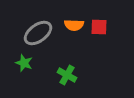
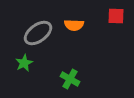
red square: moved 17 px right, 11 px up
green star: rotated 24 degrees clockwise
green cross: moved 3 px right, 4 px down
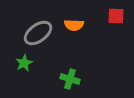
green cross: rotated 12 degrees counterclockwise
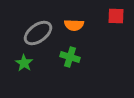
green star: rotated 12 degrees counterclockwise
green cross: moved 22 px up
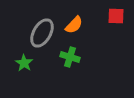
orange semicircle: rotated 48 degrees counterclockwise
gray ellipse: moved 4 px right; rotated 24 degrees counterclockwise
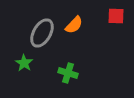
green cross: moved 2 px left, 16 px down
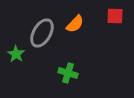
red square: moved 1 px left
orange semicircle: moved 1 px right, 1 px up
green star: moved 8 px left, 9 px up
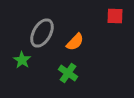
orange semicircle: moved 18 px down
green star: moved 6 px right, 6 px down
green cross: rotated 18 degrees clockwise
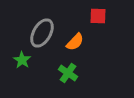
red square: moved 17 px left
